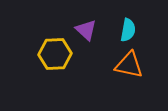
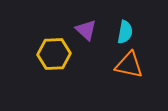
cyan semicircle: moved 3 px left, 2 px down
yellow hexagon: moved 1 px left
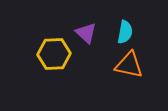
purple triangle: moved 3 px down
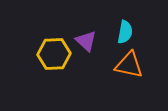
purple triangle: moved 8 px down
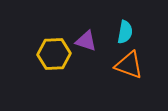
purple triangle: rotated 25 degrees counterclockwise
orange triangle: rotated 8 degrees clockwise
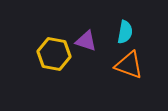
yellow hexagon: rotated 12 degrees clockwise
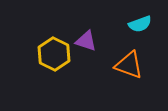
cyan semicircle: moved 15 px right, 8 px up; rotated 60 degrees clockwise
yellow hexagon: rotated 16 degrees clockwise
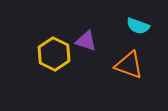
cyan semicircle: moved 2 px left, 2 px down; rotated 40 degrees clockwise
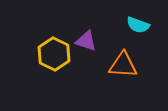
cyan semicircle: moved 1 px up
orange triangle: moved 6 px left; rotated 16 degrees counterclockwise
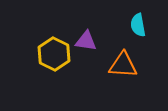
cyan semicircle: rotated 60 degrees clockwise
purple triangle: rotated 10 degrees counterclockwise
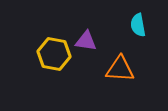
yellow hexagon: rotated 16 degrees counterclockwise
orange triangle: moved 3 px left, 4 px down
